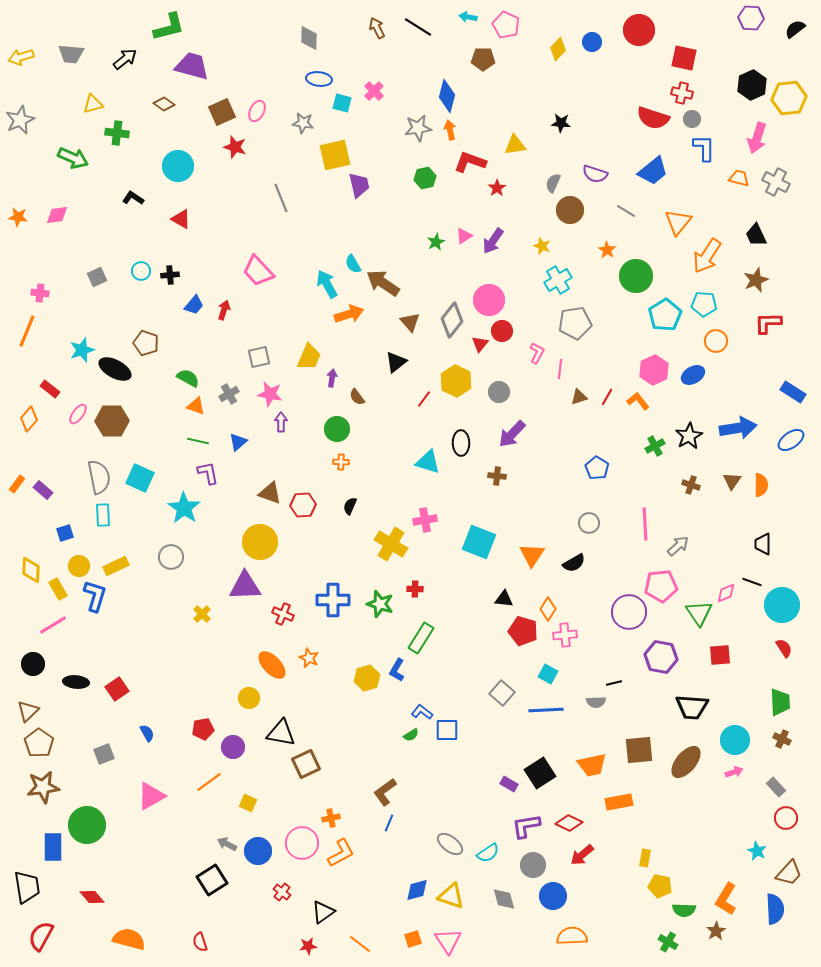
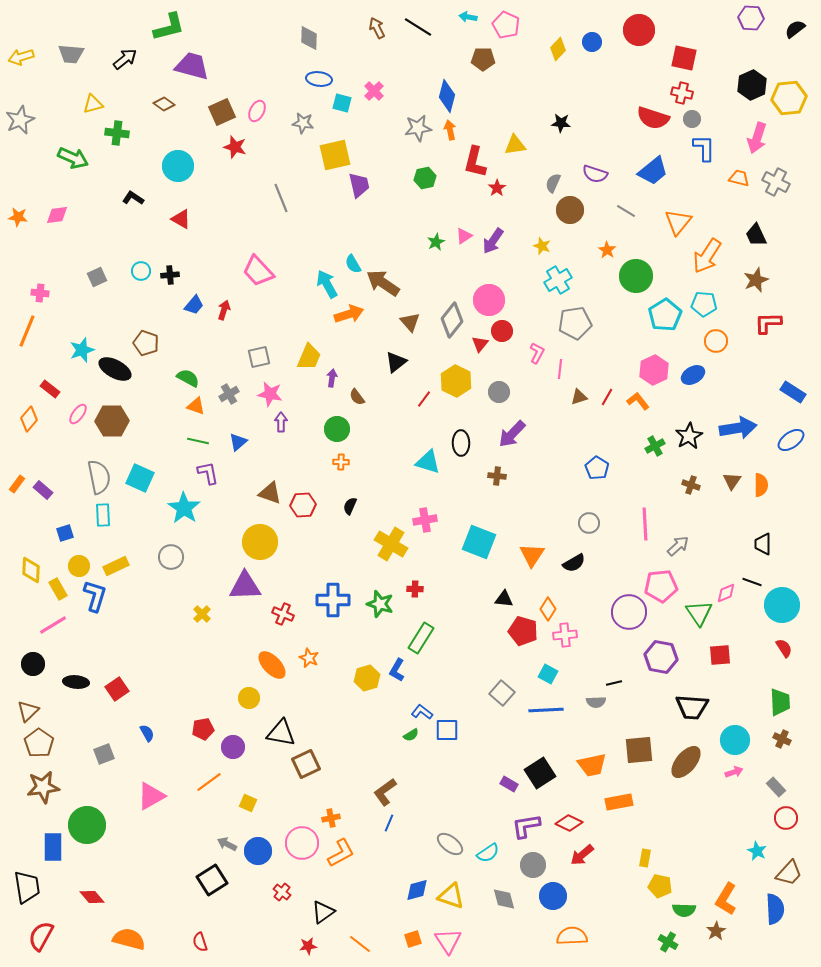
red L-shape at (470, 162): moved 5 px right; rotated 96 degrees counterclockwise
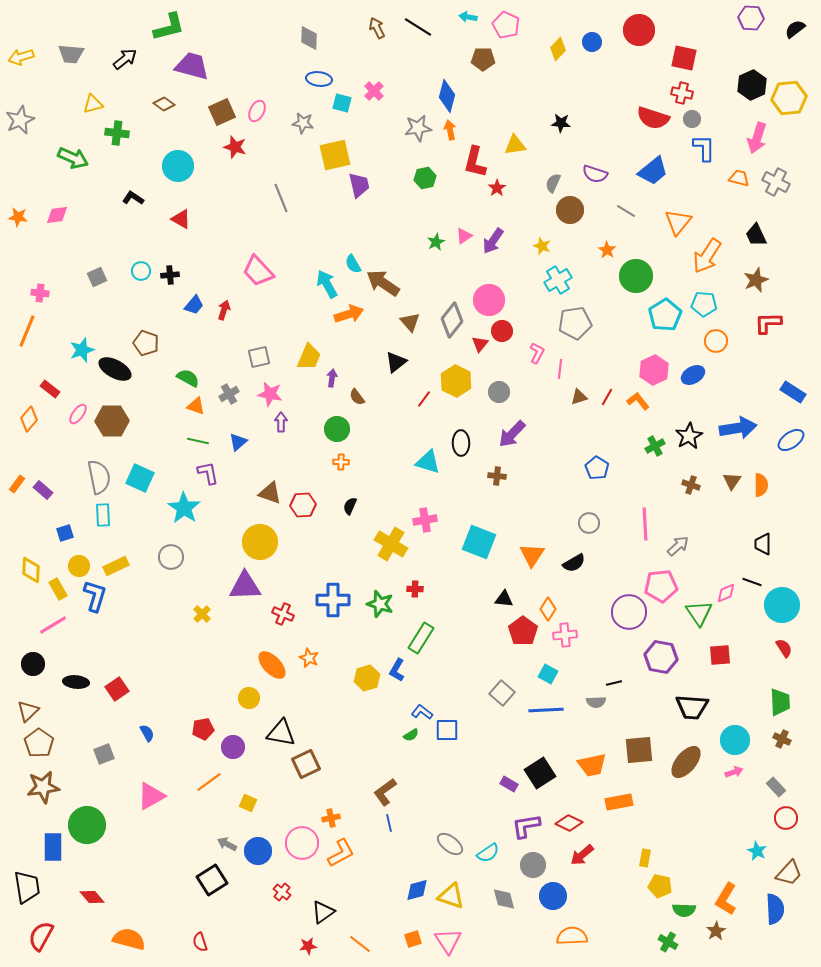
red pentagon at (523, 631): rotated 20 degrees clockwise
blue line at (389, 823): rotated 36 degrees counterclockwise
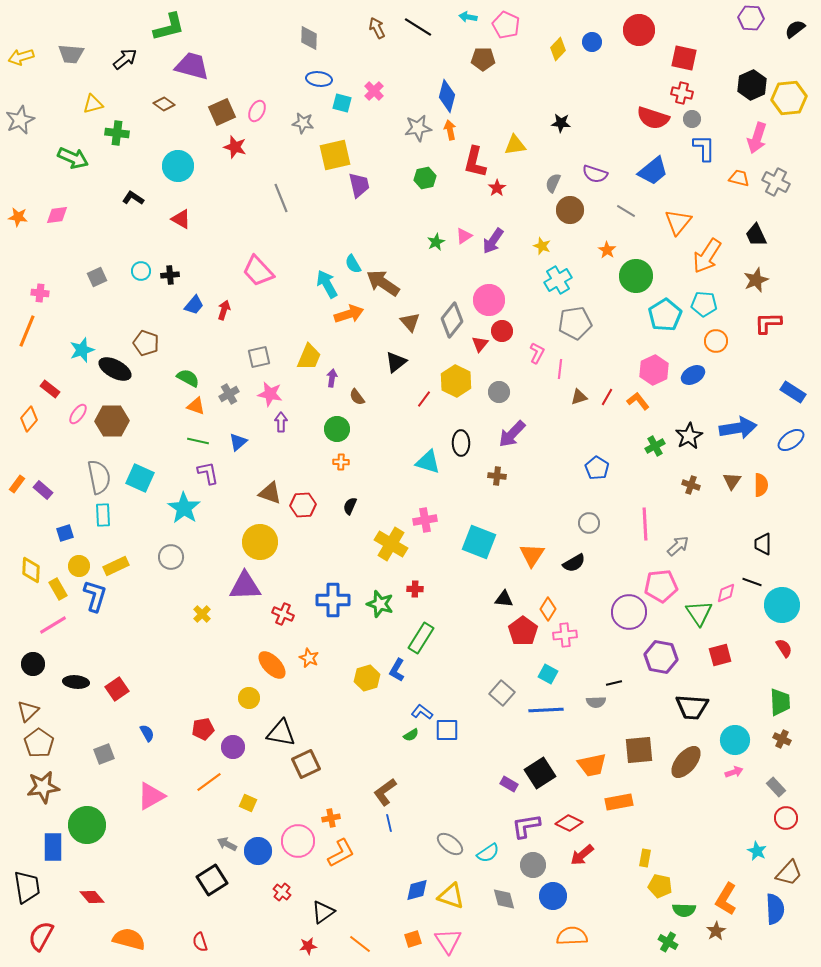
red square at (720, 655): rotated 10 degrees counterclockwise
pink circle at (302, 843): moved 4 px left, 2 px up
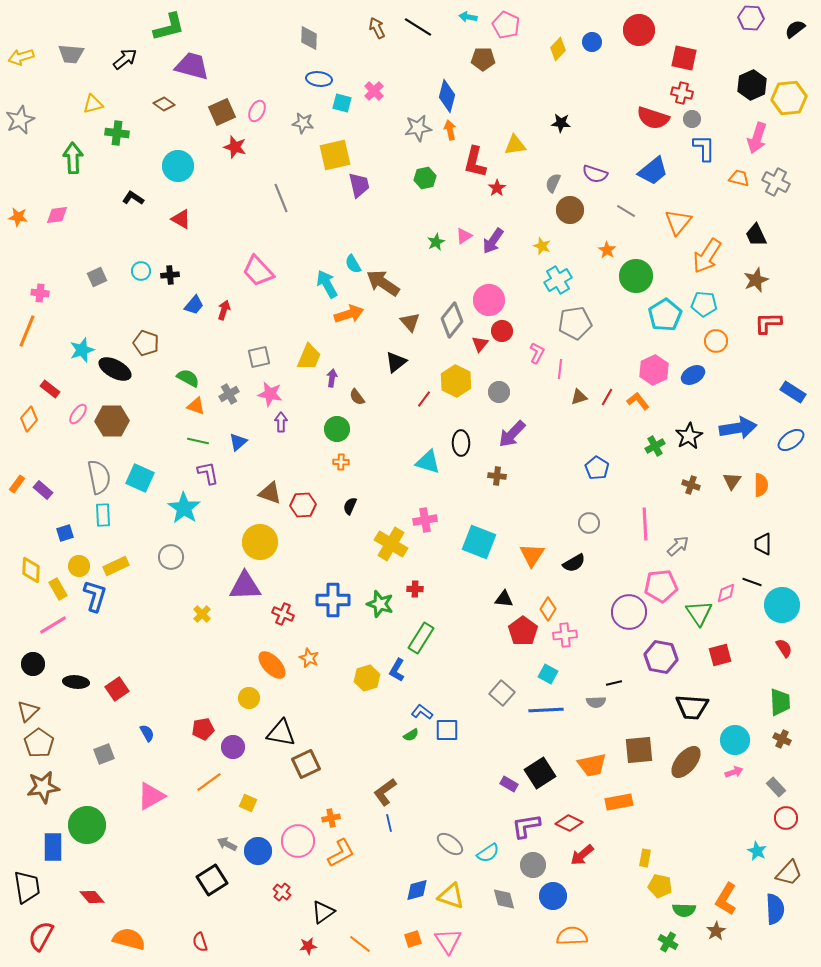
green arrow at (73, 158): rotated 116 degrees counterclockwise
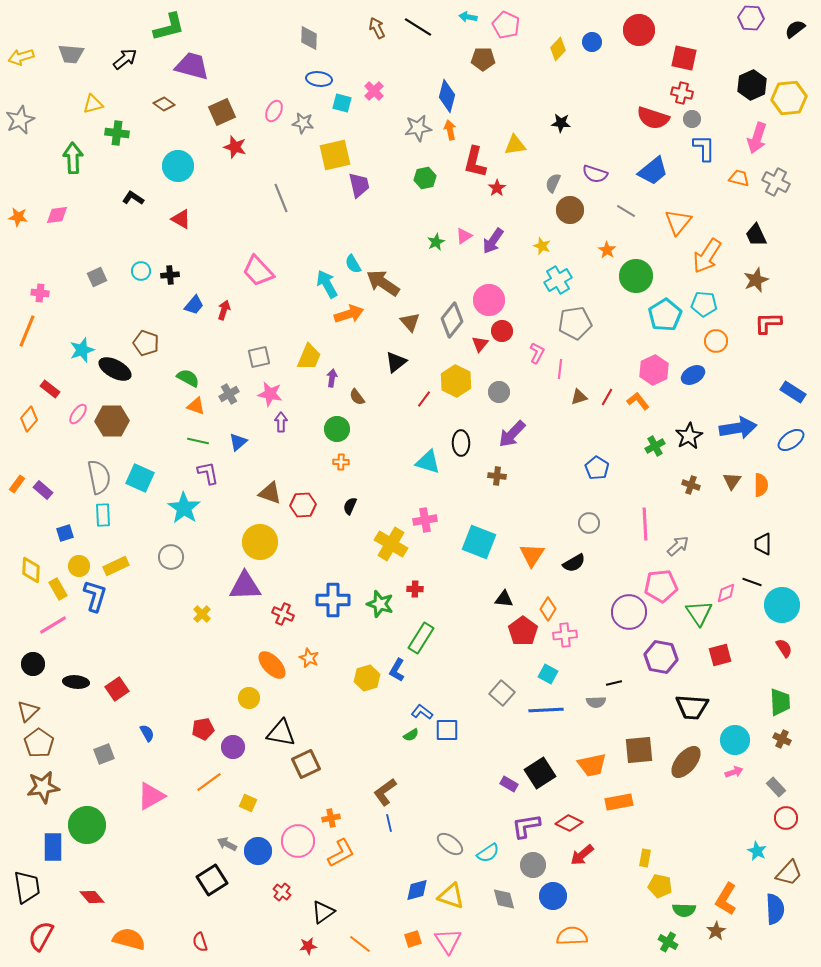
pink ellipse at (257, 111): moved 17 px right
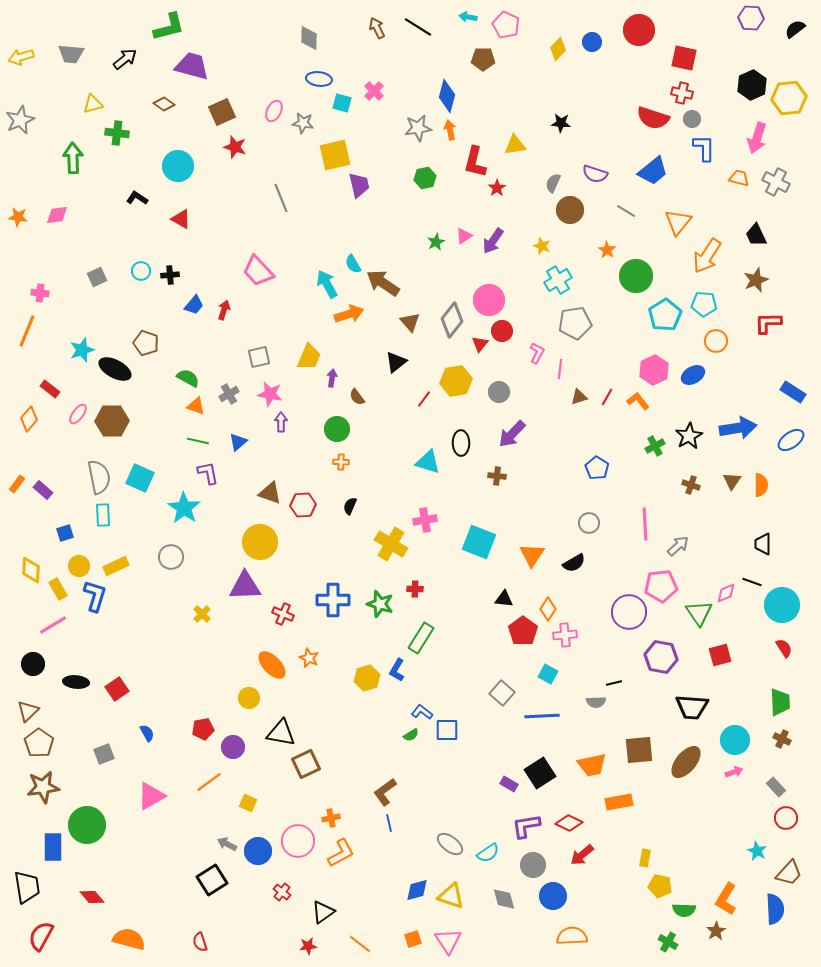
black L-shape at (133, 198): moved 4 px right
yellow hexagon at (456, 381): rotated 24 degrees clockwise
blue line at (546, 710): moved 4 px left, 6 px down
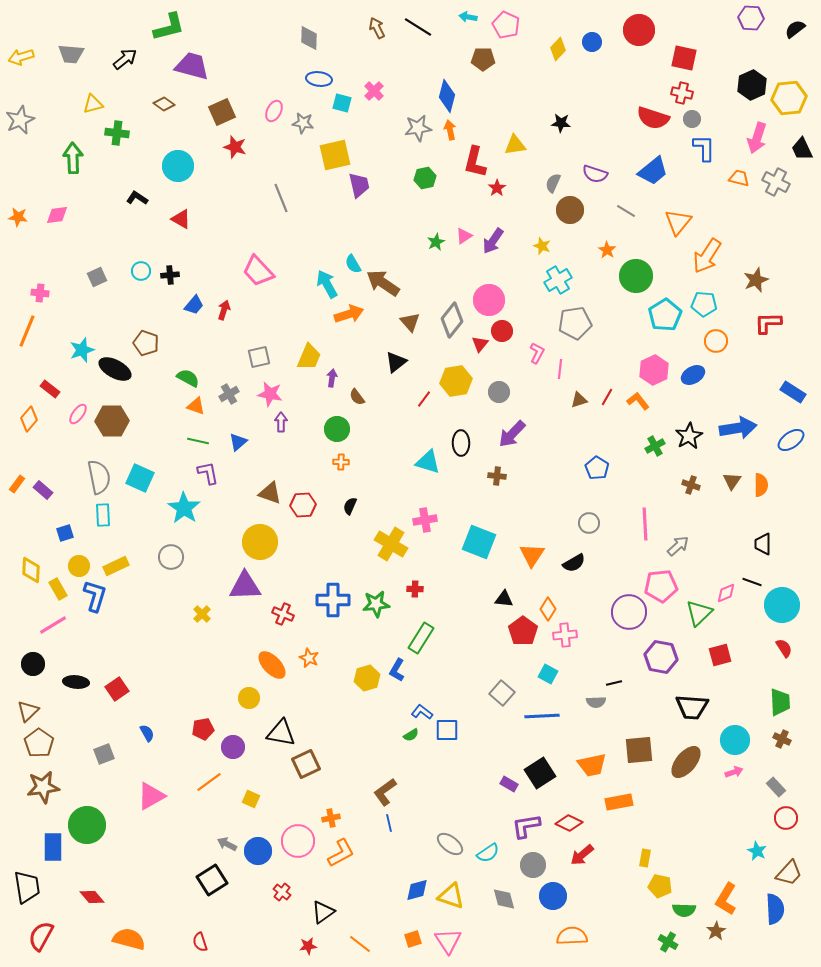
black trapezoid at (756, 235): moved 46 px right, 86 px up
brown triangle at (579, 397): moved 3 px down
green star at (380, 604): moved 4 px left; rotated 24 degrees counterclockwise
green triangle at (699, 613): rotated 20 degrees clockwise
yellow square at (248, 803): moved 3 px right, 4 px up
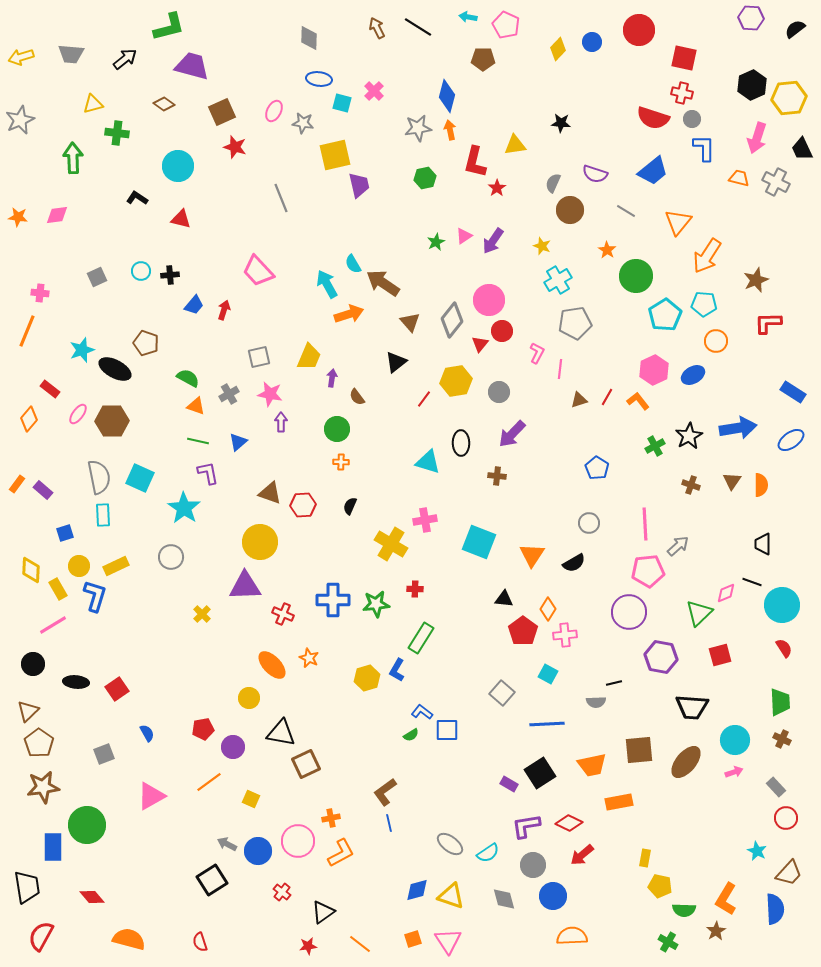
red triangle at (181, 219): rotated 15 degrees counterclockwise
pink pentagon at (661, 586): moved 13 px left, 15 px up
blue line at (542, 716): moved 5 px right, 8 px down
